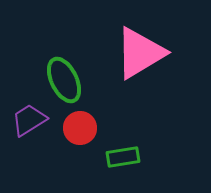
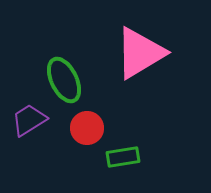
red circle: moved 7 px right
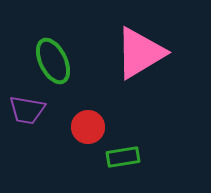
green ellipse: moved 11 px left, 19 px up
purple trapezoid: moved 2 px left, 10 px up; rotated 138 degrees counterclockwise
red circle: moved 1 px right, 1 px up
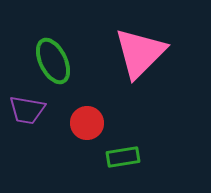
pink triangle: rotated 14 degrees counterclockwise
red circle: moved 1 px left, 4 px up
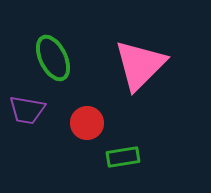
pink triangle: moved 12 px down
green ellipse: moved 3 px up
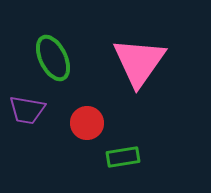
pink triangle: moved 1 px left, 3 px up; rotated 10 degrees counterclockwise
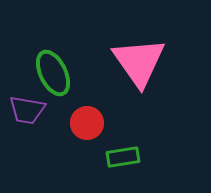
green ellipse: moved 15 px down
pink triangle: rotated 10 degrees counterclockwise
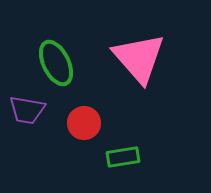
pink triangle: moved 4 px up; rotated 6 degrees counterclockwise
green ellipse: moved 3 px right, 10 px up
red circle: moved 3 px left
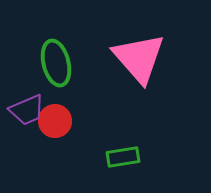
green ellipse: rotated 12 degrees clockwise
purple trapezoid: rotated 33 degrees counterclockwise
red circle: moved 29 px left, 2 px up
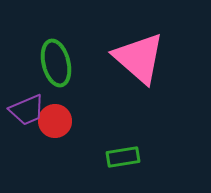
pink triangle: rotated 8 degrees counterclockwise
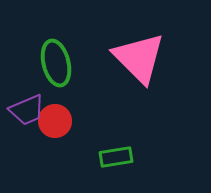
pink triangle: rotated 4 degrees clockwise
green rectangle: moved 7 px left
